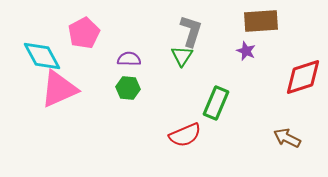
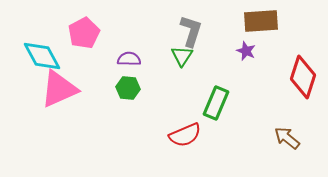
red diamond: rotated 54 degrees counterclockwise
brown arrow: rotated 12 degrees clockwise
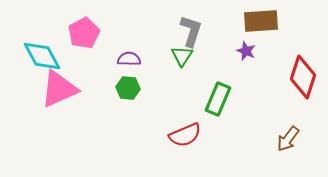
green rectangle: moved 2 px right, 4 px up
brown arrow: moved 1 px right, 1 px down; rotated 92 degrees counterclockwise
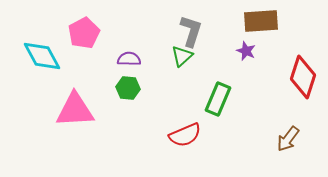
green triangle: rotated 15 degrees clockwise
pink triangle: moved 16 px right, 21 px down; rotated 21 degrees clockwise
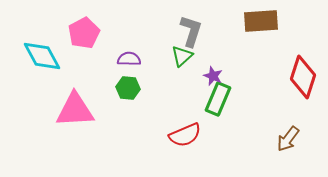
purple star: moved 33 px left, 25 px down
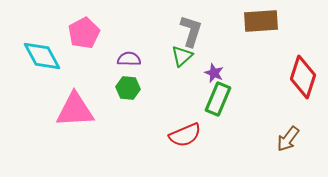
purple star: moved 1 px right, 3 px up
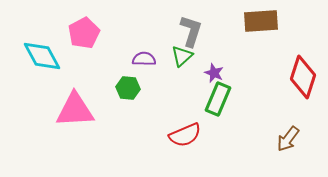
purple semicircle: moved 15 px right
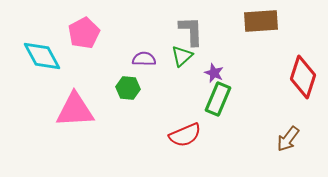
gray L-shape: rotated 20 degrees counterclockwise
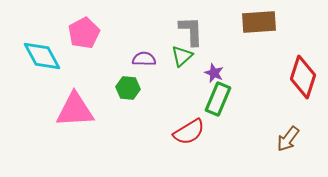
brown rectangle: moved 2 px left, 1 px down
red semicircle: moved 4 px right, 3 px up; rotated 8 degrees counterclockwise
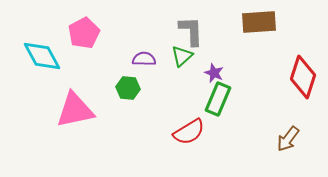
pink triangle: rotated 9 degrees counterclockwise
